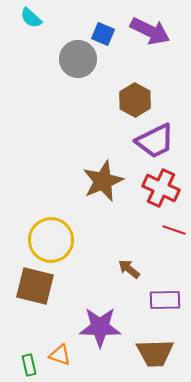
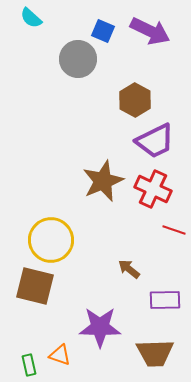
blue square: moved 3 px up
red cross: moved 8 px left, 1 px down
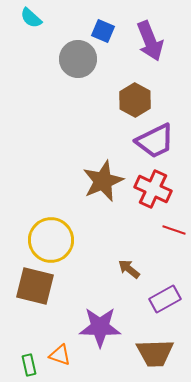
purple arrow: moved 10 px down; rotated 42 degrees clockwise
purple rectangle: moved 1 px up; rotated 28 degrees counterclockwise
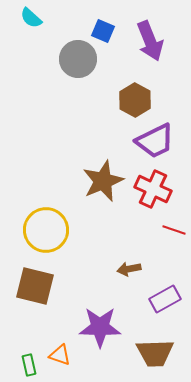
yellow circle: moved 5 px left, 10 px up
brown arrow: rotated 50 degrees counterclockwise
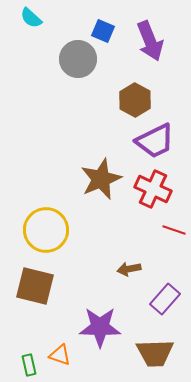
brown star: moved 2 px left, 2 px up
purple rectangle: rotated 20 degrees counterclockwise
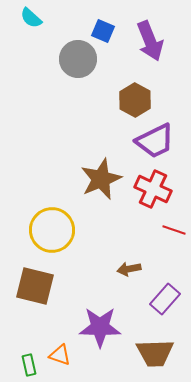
yellow circle: moved 6 px right
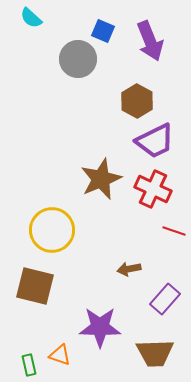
brown hexagon: moved 2 px right, 1 px down
red line: moved 1 px down
